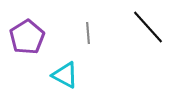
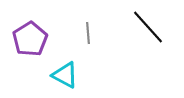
purple pentagon: moved 3 px right, 2 px down
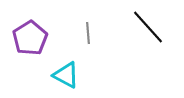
purple pentagon: moved 1 px up
cyan triangle: moved 1 px right
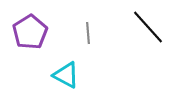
purple pentagon: moved 6 px up
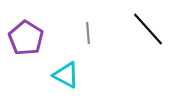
black line: moved 2 px down
purple pentagon: moved 4 px left, 6 px down; rotated 8 degrees counterclockwise
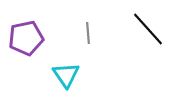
purple pentagon: rotated 28 degrees clockwise
cyan triangle: rotated 28 degrees clockwise
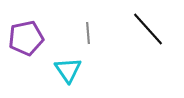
cyan triangle: moved 2 px right, 5 px up
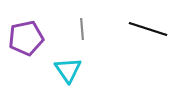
black line: rotated 30 degrees counterclockwise
gray line: moved 6 px left, 4 px up
